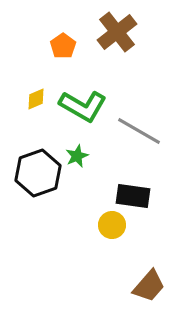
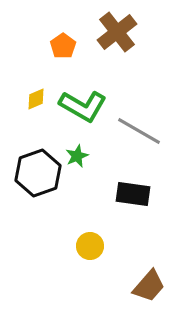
black rectangle: moved 2 px up
yellow circle: moved 22 px left, 21 px down
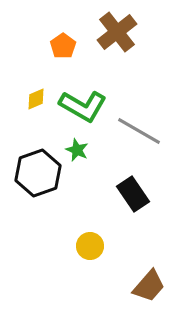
green star: moved 6 px up; rotated 25 degrees counterclockwise
black rectangle: rotated 48 degrees clockwise
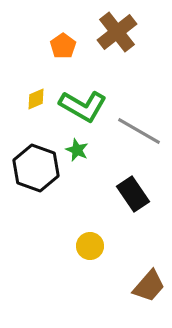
black hexagon: moved 2 px left, 5 px up; rotated 21 degrees counterclockwise
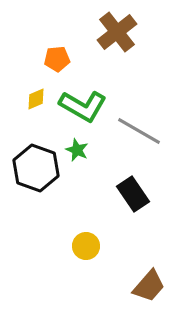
orange pentagon: moved 6 px left, 13 px down; rotated 30 degrees clockwise
yellow circle: moved 4 px left
